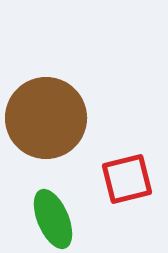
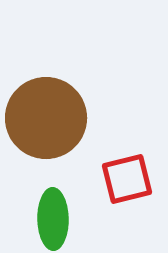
green ellipse: rotated 22 degrees clockwise
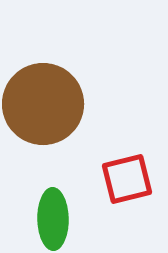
brown circle: moved 3 px left, 14 px up
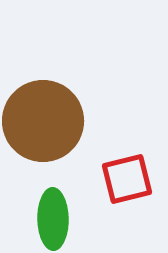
brown circle: moved 17 px down
